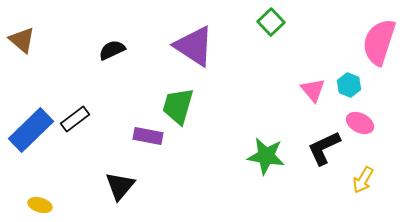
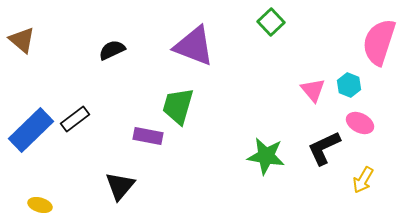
purple triangle: rotated 12 degrees counterclockwise
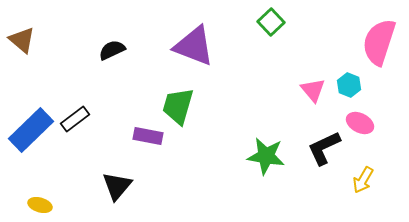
black triangle: moved 3 px left
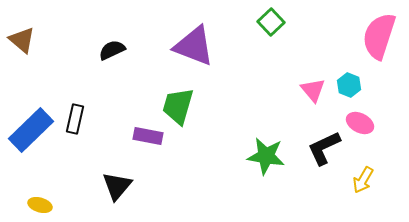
pink semicircle: moved 6 px up
black rectangle: rotated 40 degrees counterclockwise
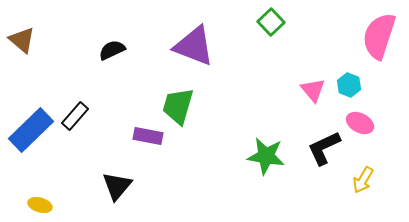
black rectangle: moved 3 px up; rotated 28 degrees clockwise
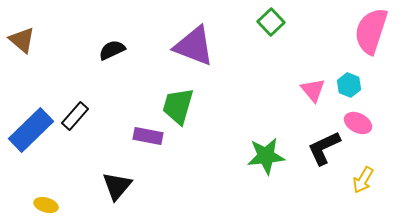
pink semicircle: moved 8 px left, 5 px up
pink ellipse: moved 2 px left
green star: rotated 15 degrees counterclockwise
yellow ellipse: moved 6 px right
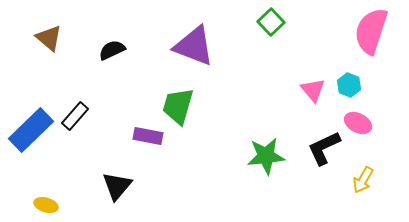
brown triangle: moved 27 px right, 2 px up
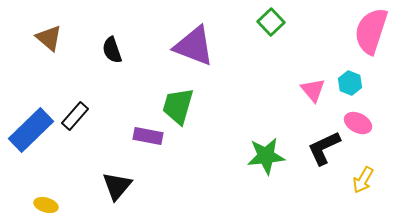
black semicircle: rotated 84 degrees counterclockwise
cyan hexagon: moved 1 px right, 2 px up
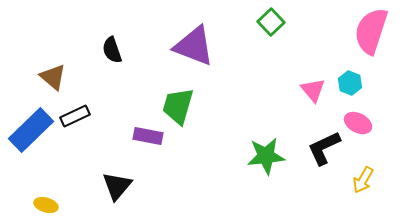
brown triangle: moved 4 px right, 39 px down
black rectangle: rotated 24 degrees clockwise
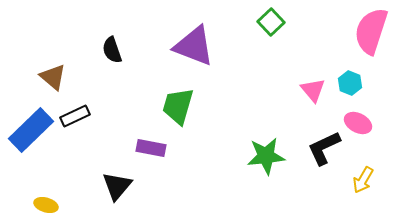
purple rectangle: moved 3 px right, 12 px down
